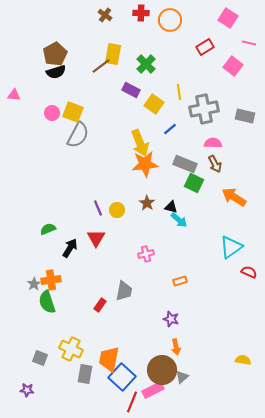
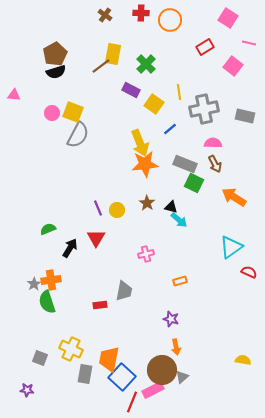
red rectangle at (100, 305): rotated 48 degrees clockwise
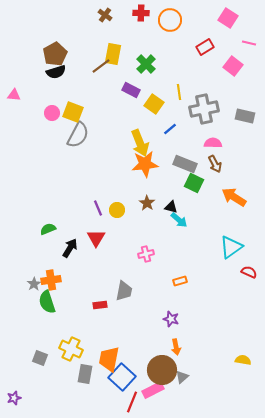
purple star at (27, 390): moved 13 px left, 8 px down; rotated 24 degrees counterclockwise
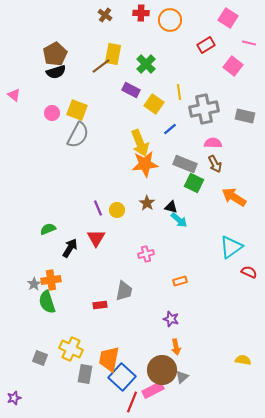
red rectangle at (205, 47): moved 1 px right, 2 px up
pink triangle at (14, 95): rotated 32 degrees clockwise
yellow square at (73, 112): moved 4 px right, 2 px up
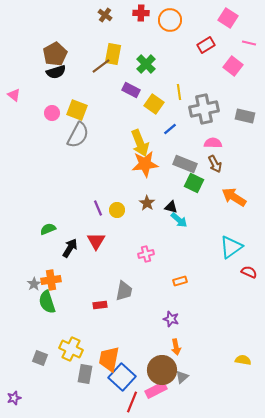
red triangle at (96, 238): moved 3 px down
pink rectangle at (153, 390): moved 3 px right
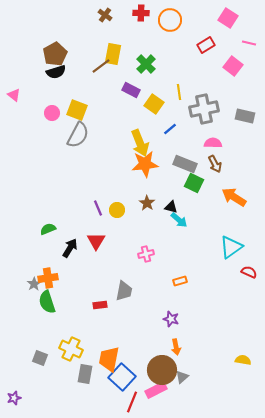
orange cross at (51, 280): moved 3 px left, 2 px up
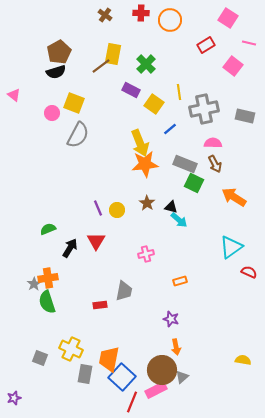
brown pentagon at (55, 54): moved 4 px right, 2 px up
yellow square at (77, 110): moved 3 px left, 7 px up
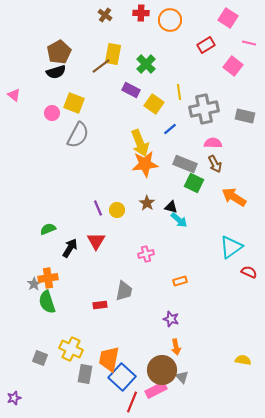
gray triangle at (182, 377): rotated 32 degrees counterclockwise
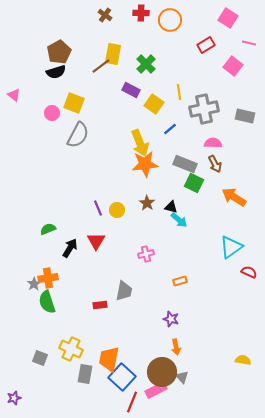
brown circle at (162, 370): moved 2 px down
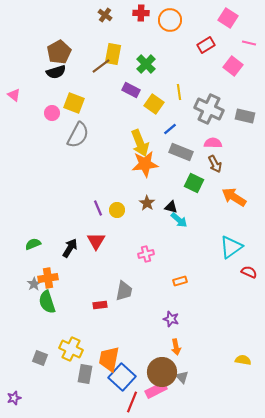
gray cross at (204, 109): moved 5 px right; rotated 36 degrees clockwise
gray rectangle at (185, 164): moved 4 px left, 12 px up
green semicircle at (48, 229): moved 15 px left, 15 px down
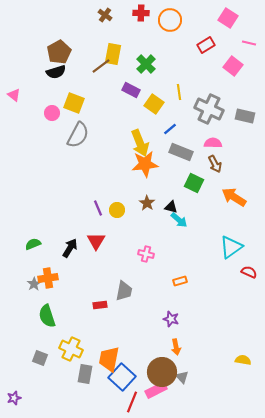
pink cross at (146, 254): rotated 28 degrees clockwise
green semicircle at (47, 302): moved 14 px down
